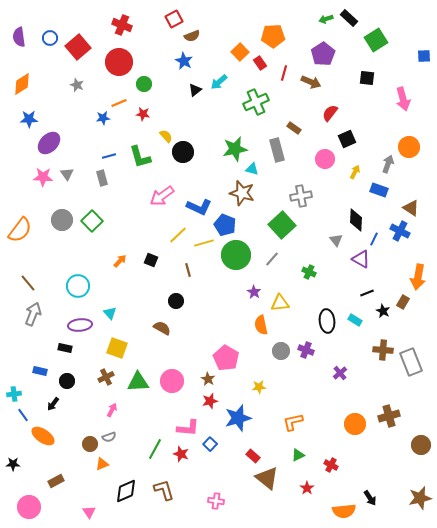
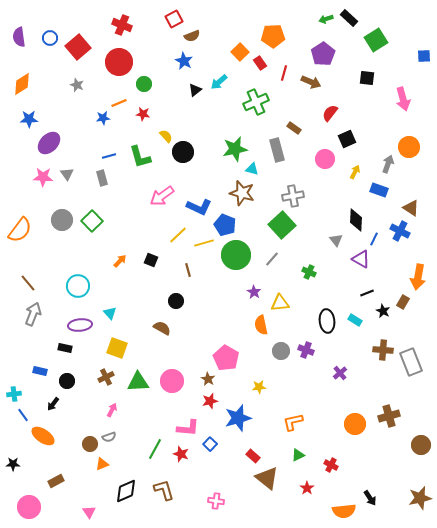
gray cross at (301, 196): moved 8 px left
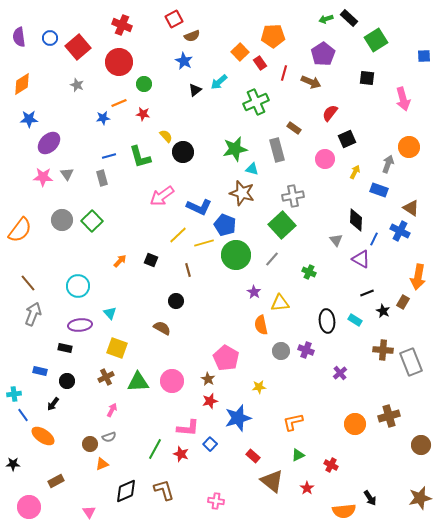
brown triangle at (267, 478): moved 5 px right, 3 px down
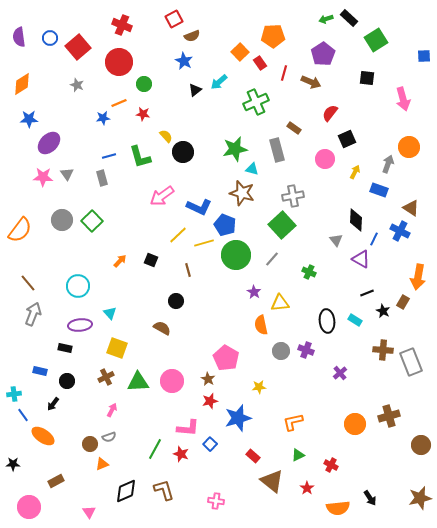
orange semicircle at (344, 511): moved 6 px left, 3 px up
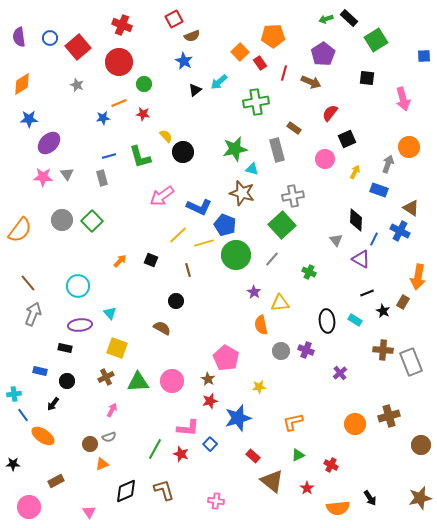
green cross at (256, 102): rotated 15 degrees clockwise
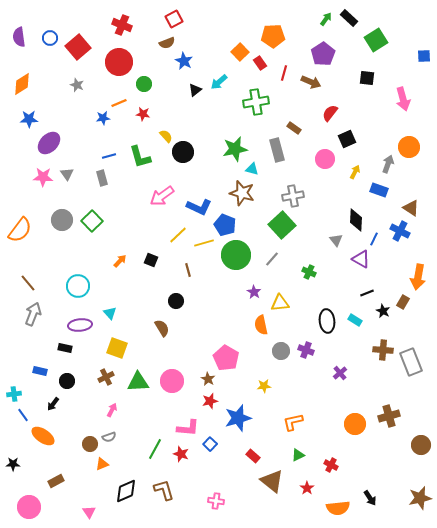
green arrow at (326, 19): rotated 144 degrees clockwise
brown semicircle at (192, 36): moved 25 px left, 7 px down
brown semicircle at (162, 328): rotated 30 degrees clockwise
yellow star at (259, 387): moved 5 px right, 1 px up
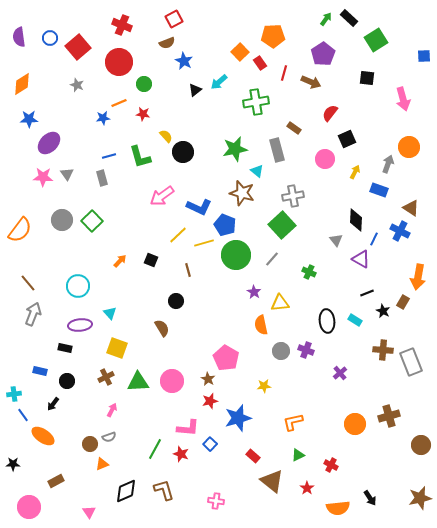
cyan triangle at (252, 169): moved 5 px right, 2 px down; rotated 24 degrees clockwise
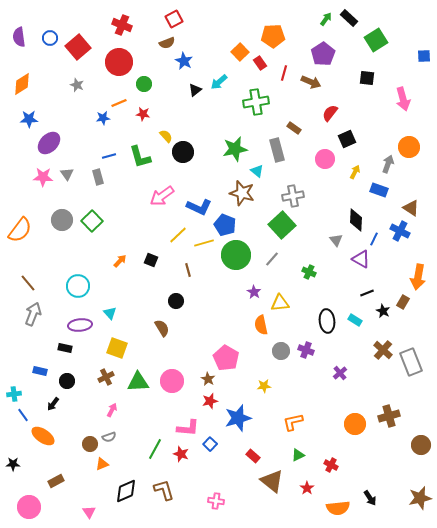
gray rectangle at (102, 178): moved 4 px left, 1 px up
brown cross at (383, 350): rotated 36 degrees clockwise
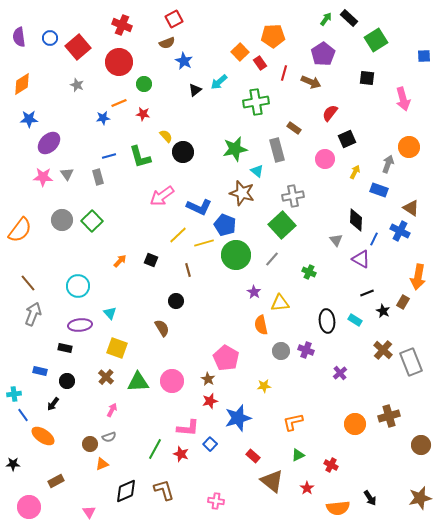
brown cross at (106, 377): rotated 21 degrees counterclockwise
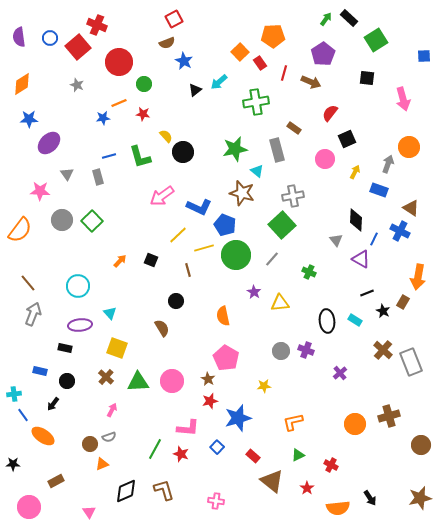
red cross at (122, 25): moved 25 px left
pink star at (43, 177): moved 3 px left, 14 px down
yellow line at (204, 243): moved 5 px down
orange semicircle at (261, 325): moved 38 px left, 9 px up
blue square at (210, 444): moved 7 px right, 3 px down
